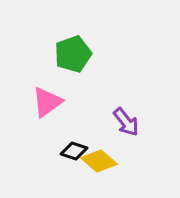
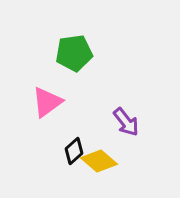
green pentagon: moved 1 px right, 1 px up; rotated 12 degrees clockwise
black diamond: rotated 60 degrees counterclockwise
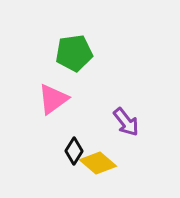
pink triangle: moved 6 px right, 3 px up
black diamond: rotated 16 degrees counterclockwise
yellow diamond: moved 1 px left, 2 px down
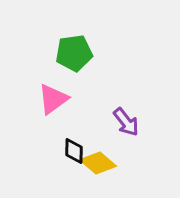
black diamond: rotated 32 degrees counterclockwise
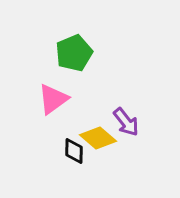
green pentagon: rotated 15 degrees counterclockwise
yellow diamond: moved 25 px up
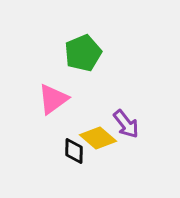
green pentagon: moved 9 px right
purple arrow: moved 2 px down
